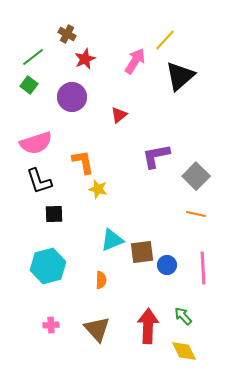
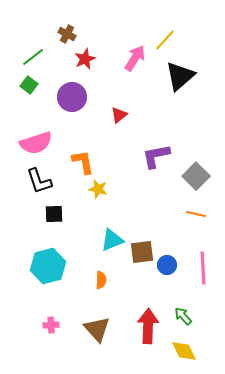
pink arrow: moved 3 px up
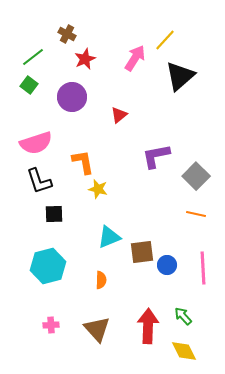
cyan triangle: moved 3 px left, 3 px up
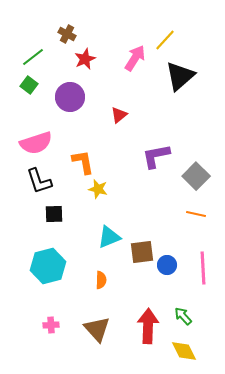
purple circle: moved 2 px left
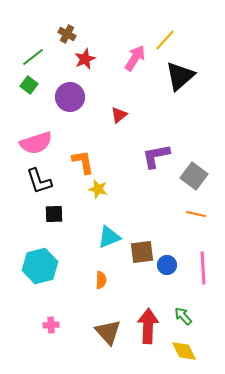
gray square: moved 2 px left; rotated 8 degrees counterclockwise
cyan hexagon: moved 8 px left
brown triangle: moved 11 px right, 3 px down
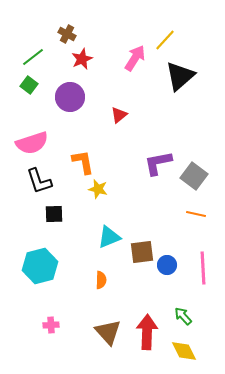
red star: moved 3 px left
pink semicircle: moved 4 px left
purple L-shape: moved 2 px right, 7 px down
red arrow: moved 1 px left, 6 px down
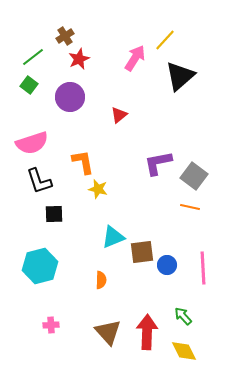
brown cross: moved 2 px left, 2 px down; rotated 30 degrees clockwise
red star: moved 3 px left
orange line: moved 6 px left, 7 px up
cyan triangle: moved 4 px right
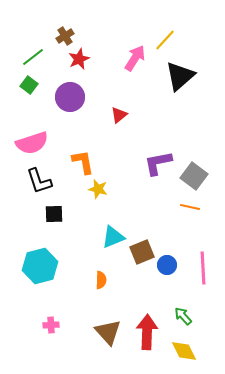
brown square: rotated 15 degrees counterclockwise
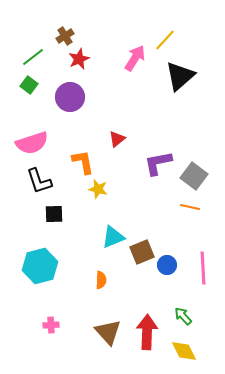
red triangle: moved 2 px left, 24 px down
